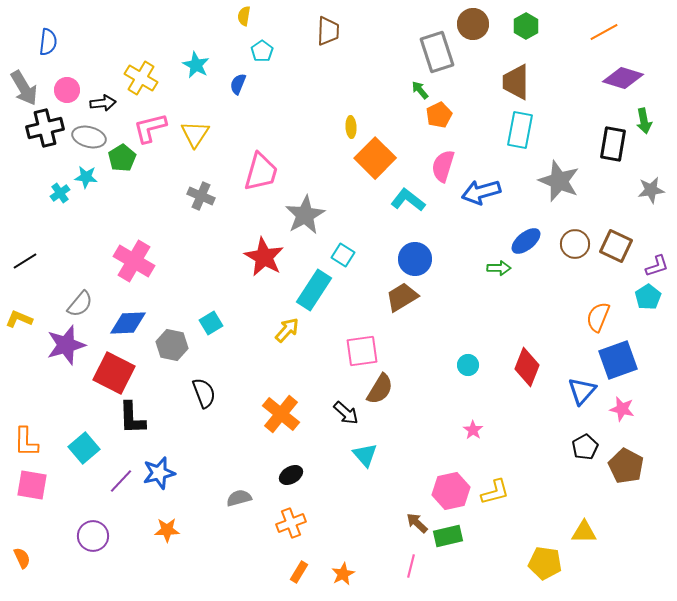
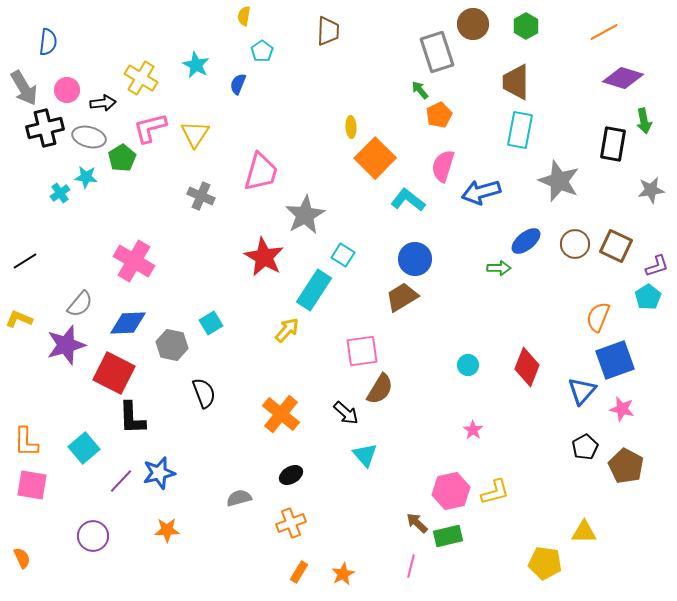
blue square at (618, 360): moved 3 px left
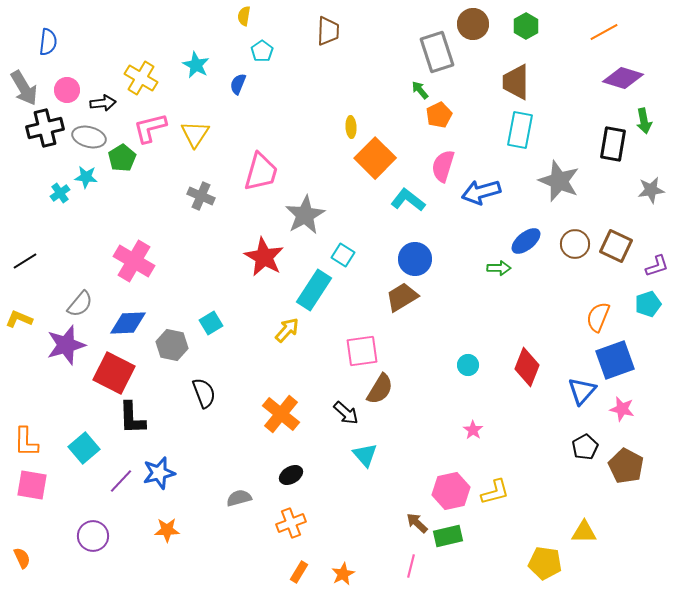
cyan pentagon at (648, 297): moved 7 px down; rotated 15 degrees clockwise
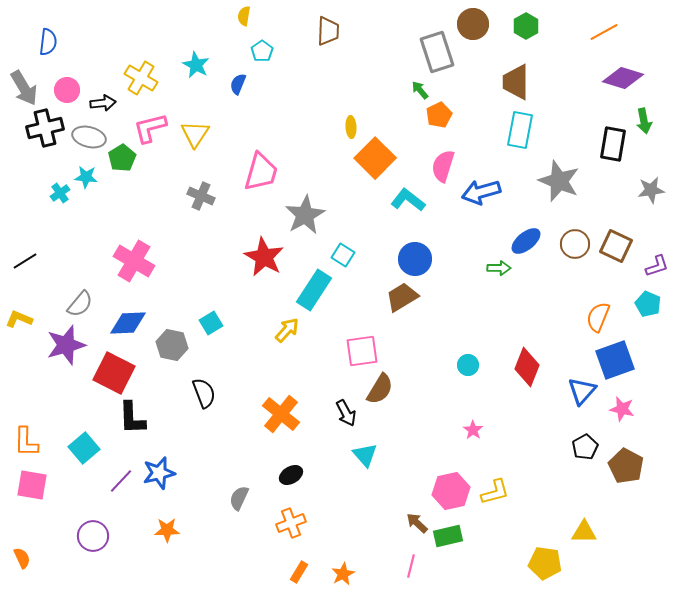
cyan pentagon at (648, 304): rotated 30 degrees counterclockwise
black arrow at (346, 413): rotated 20 degrees clockwise
gray semicircle at (239, 498): rotated 50 degrees counterclockwise
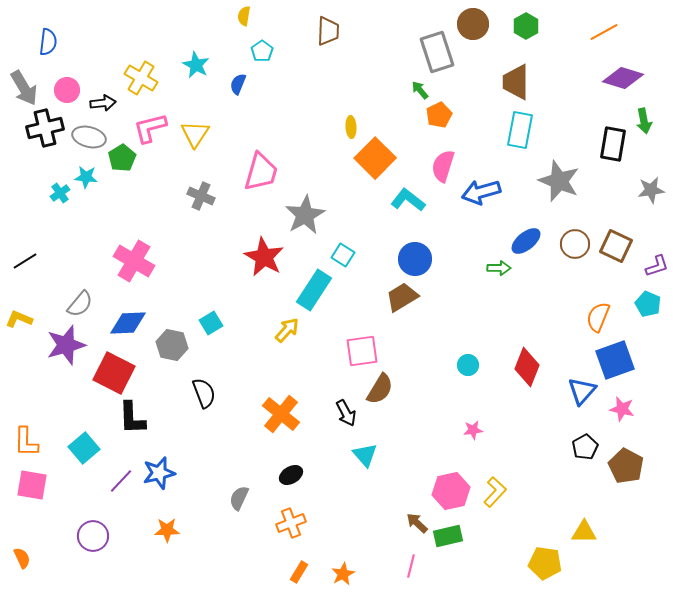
pink star at (473, 430): rotated 30 degrees clockwise
yellow L-shape at (495, 492): rotated 32 degrees counterclockwise
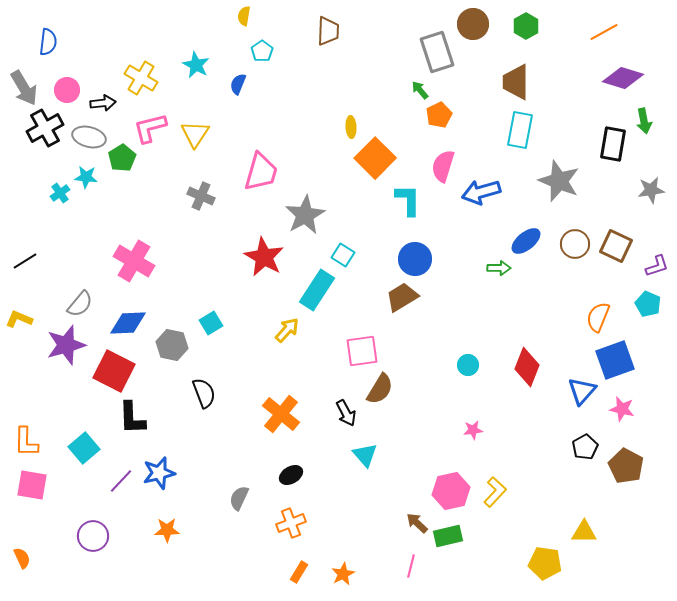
black cross at (45, 128): rotated 15 degrees counterclockwise
cyan L-shape at (408, 200): rotated 52 degrees clockwise
cyan rectangle at (314, 290): moved 3 px right
red square at (114, 373): moved 2 px up
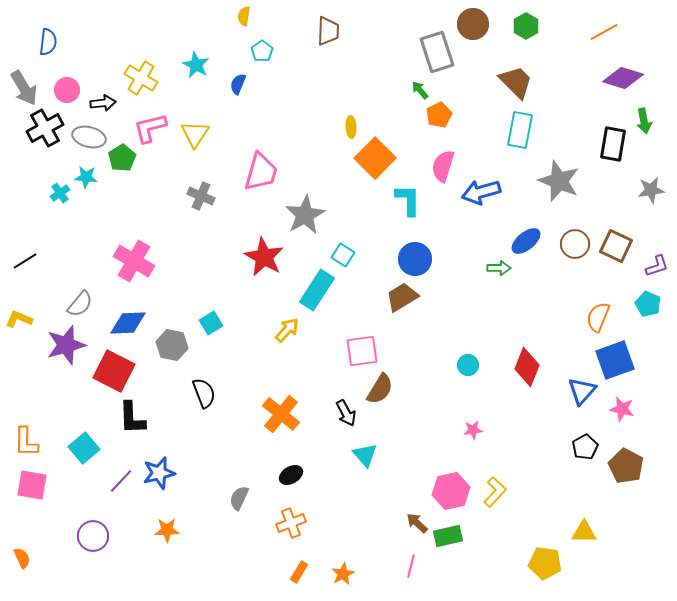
brown trapezoid at (516, 82): rotated 135 degrees clockwise
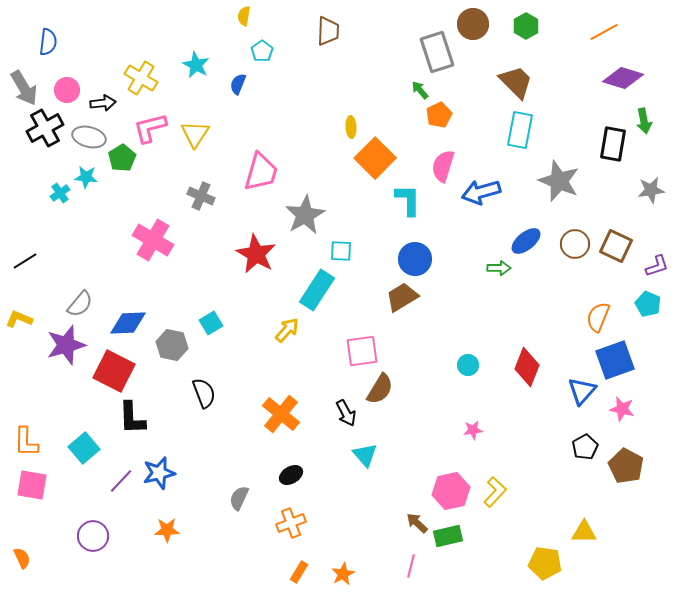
cyan square at (343, 255): moved 2 px left, 4 px up; rotated 30 degrees counterclockwise
red star at (264, 257): moved 8 px left, 3 px up
pink cross at (134, 261): moved 19 px right, 21 px up
